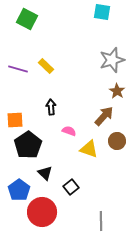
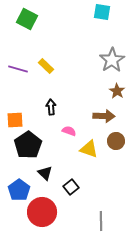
gray star: rotated 15 degrees counterclockwise
brown arrow: rotated 50 degrees clockwise
brown circle: moved 1 px left
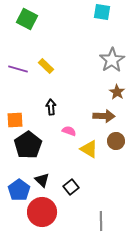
brown star: moved 1 px down
yellow triangle: rotated 12 degrees clockwise
black triangle: moved 3 px left, 7 px down
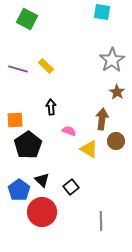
brown arrow: moved 2 px left, 3 px down; rotated 85 degrees counterclockwise
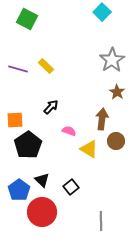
cyan square: rotated 36 degrees clockwise
black arrow: rotated 49 degrees clockwise
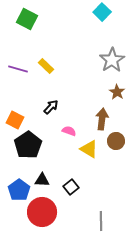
orange square: rotated 30 degrees clockwise
black triangle: rotated 42 degrees counterclockwise
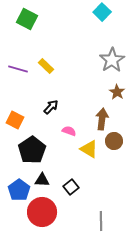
brown circle: moved 2 px left
black pentagon: moved 4 px right, 5 px down
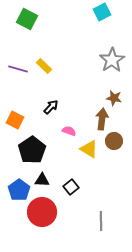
cyan square: rotated 18 degrees clockwise
yellow rectangle: moved 2 px left
brown star: moved 3 px left, 6 px down; rotated 21 degrees counterclockwise
